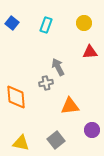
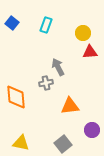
yellow circle: moved 1 px left, 10 px down
gray square: moved 7 px right, 4 px down
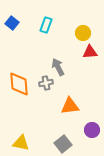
orange diamond: moved 3 px right, 13 px up
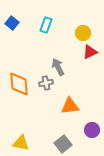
red triangle: rotated 21 degrees counterclockwise
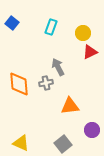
cyan rectangle: moved 5 px right, 2 px down
yellow triangle: rotated 12 degrees clockwise
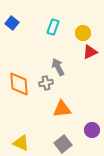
cyan rectangle: moved 2 px right
orange triangle: moved 8 px left, 3 px down
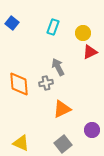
orange triangle: rotated 18 degrees counterclockwise
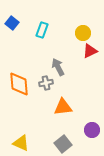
cyan rectangle: moved 11 px left, 3 px down
red triangle: moved 1 px up
orange triangle: moved 1 px right, 2 px up; rotated 18 degrees clockwise
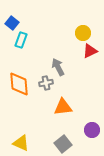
cyan rectangle: moved 21 px left, 10 px down
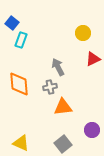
red triangle: moved 3 px right, 8 px down
gray cross: moved 4 px right, 4 px down
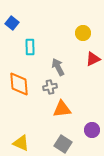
cyan rectangle: moved 9 px right, 7 px down; rotated 21 degrees counterclockwise
orange triangle: moved 1 px left, 2 px down
gray square: rotated 18 degrees counterclockwise
